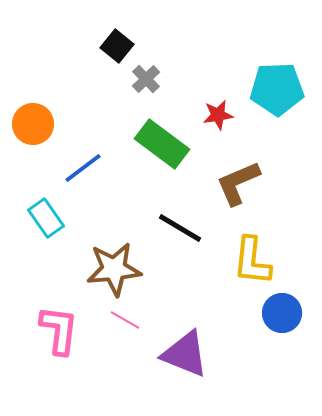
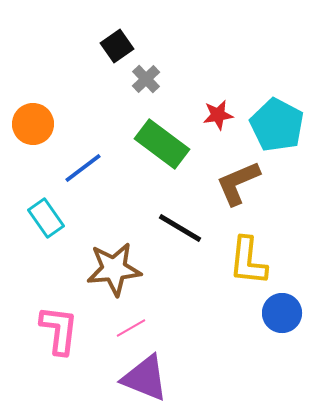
black square: rotated 16 degrees clockwise
cyan pentagon: moved 36 px down; rotated 30 degrees clockwise
yellow L-shape: moved 4 px left
pink line: moved 6 px right, 8 px down; rotated 60 degrees counterclockwise
purple triangle: moved 40 px left, 24 px down
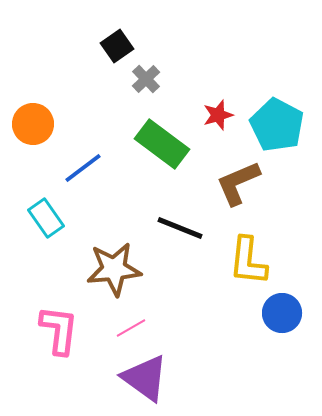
red star: rotated 8 degrees counterclockwise
black line: rotated 9 degrees counterclockwise
purple triangle: rotated 14 degrees clockwise
